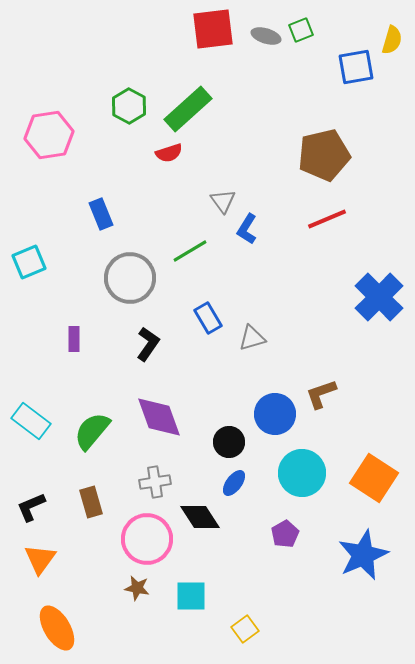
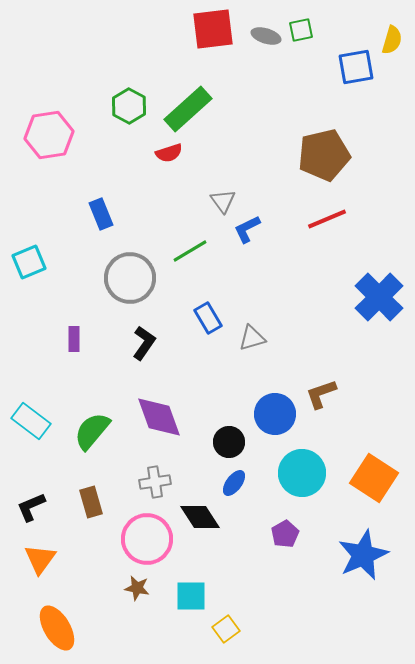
green square at (301, 30): rotated 10 degrees clockwise
blue L-shape at (247, 229): rotated 32 degrees clockwise
black L-shape at (148, 344): moved 4 px left, 1 px up
yellow square at (245, 629): moved 19 px left
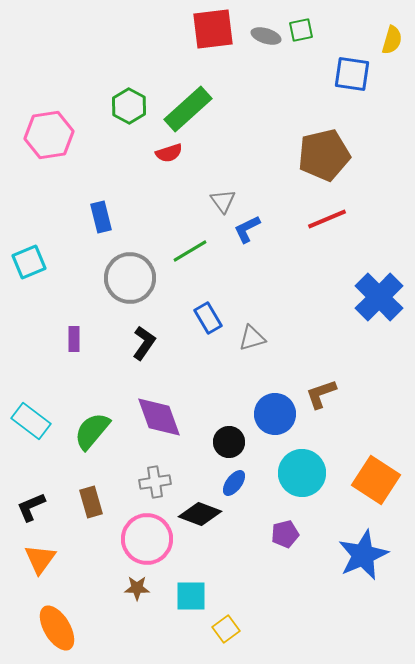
blue square at (356, 67): moved 4 px left, 7 px down; rotated 18 degrees clockwise
blue rectangle at (101, 214): moved 3 px down; rotated 8 degrees clockwise
orange square at (374, 478): moved 2 px right, 2 px down
black diamond at (200, 517): moved 3 px up; rotated 36 degrees counterclockwise
purple pentagon at (285, 534): rotated 16 degrees clockwise
brown star at (137, 588): rotated 10 degrees counterclockwise
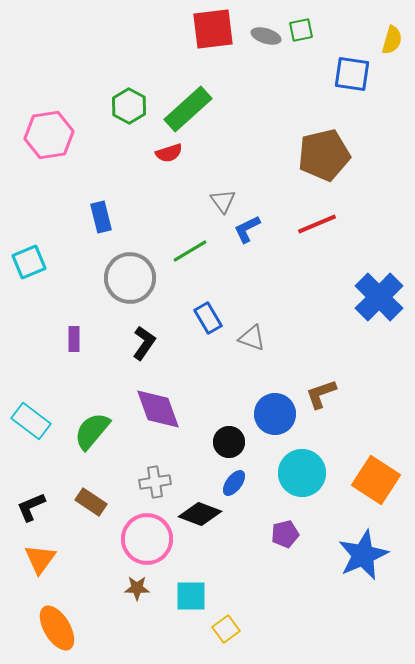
red line at (327, 219): moved 10 px left, 5 px down
gray triangle at (252, 338): rotated 36 degrees clockwise
purple diamond at (159, 417): moved 1 px left, 8 px up
brown rectangle at (91, 502): rotated 40 degrees counterclockwise
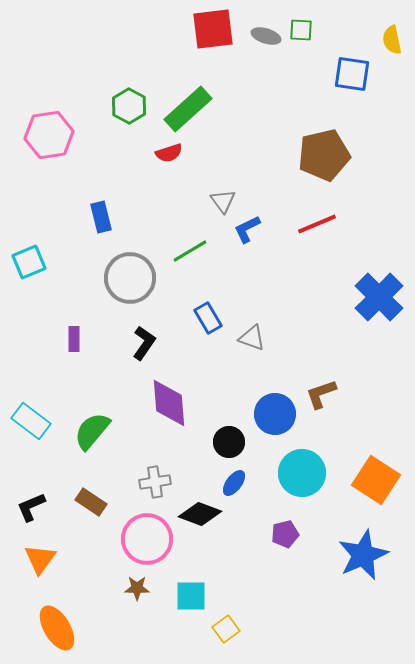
green square at (301, 30): rotated 15 degrees clockwise
yellow semicircle at (392, 40): rotated 152 degrees clockwise
purple diamond at (158, 409): moved 11 px right, 6 px up; rotated 15 degrees clockwise
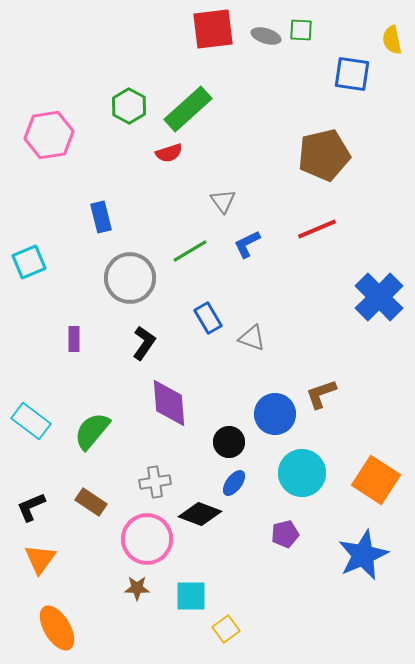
red line at (317, 224): moved 5 px down
blue L-shape at (247, 229): moved 15 px down
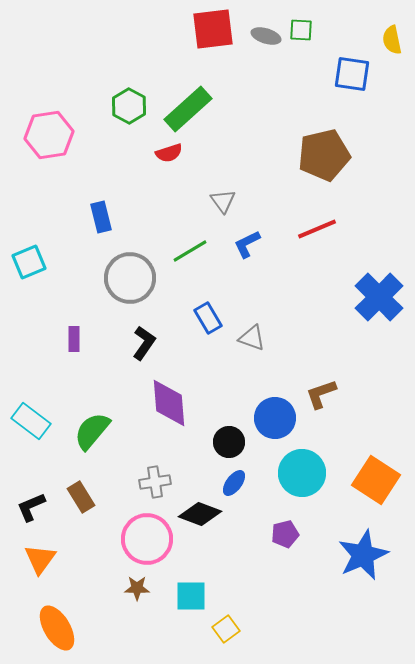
blue circle at (275, 414): moved 4 px down
brown rectangle at (91, 502): moved 10 px left, 5 px up; rotated 24 degrees clockwise
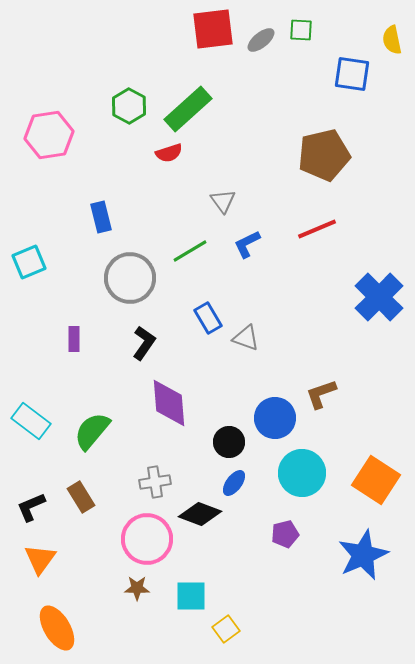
gray ellipse at (266, 36): moved 5 px left, 4 px down; rotated 56 degrees counterclockwise
gray triangle at (252, 338): moved 6 px left
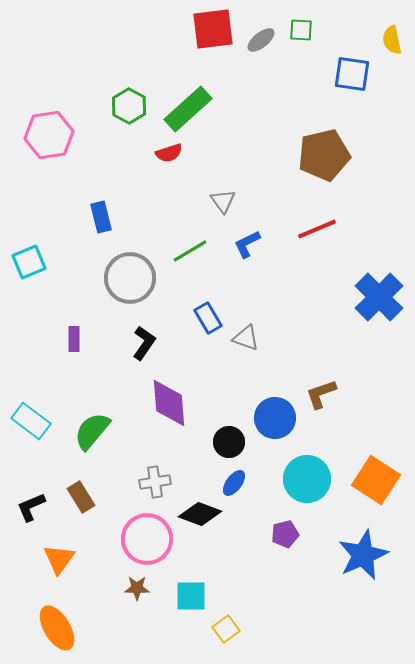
cyan circle at (302, 473): moved 5 px right, 6 px down
orange triangle at (40, 559): moved 19 px right
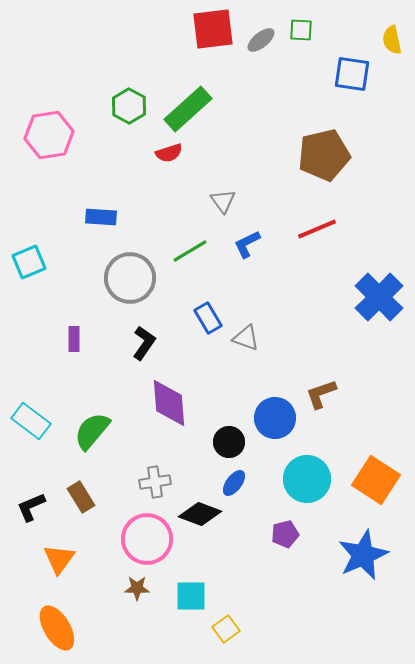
blue rectangle at (101, 217): rotated 72 degrees counterclockwise
